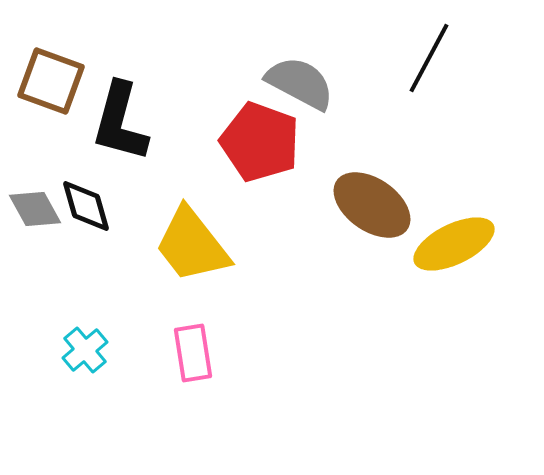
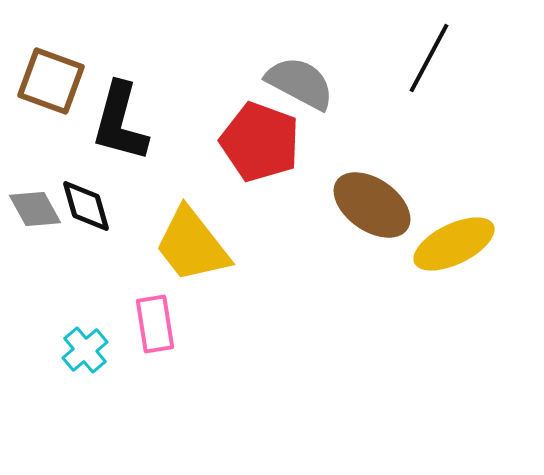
pink rectangle: moved 38 px left, 29 px up
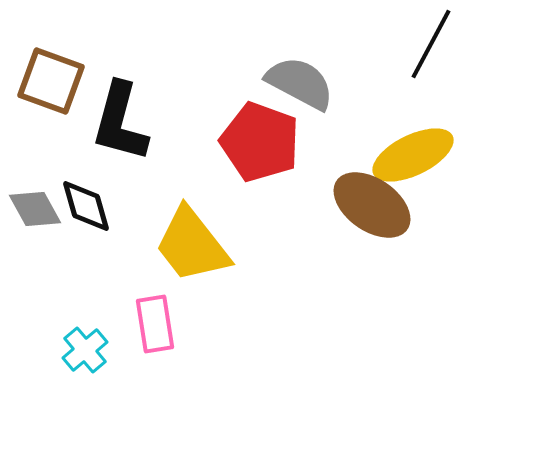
black line: moved 2 px right, 14 px up
yellow ellipse: moved 41 px left, 89 px up
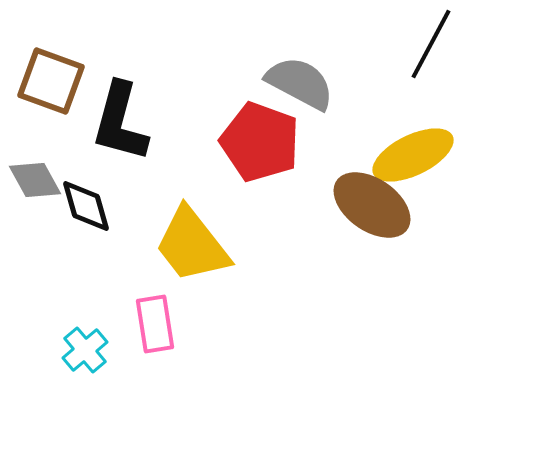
gray diamond: moved 29 px up
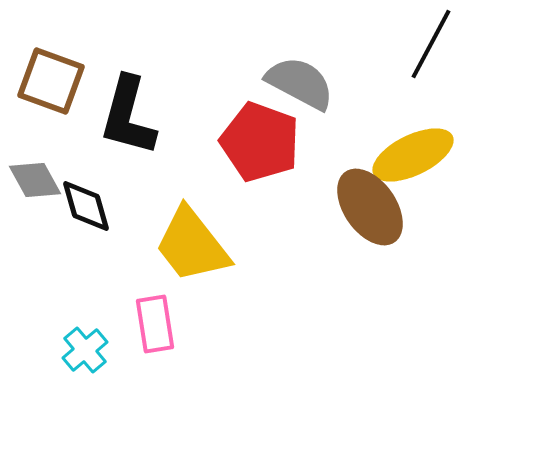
black L-shape: moved 8 px right, 6 px up
brown ellipse: moved 2 px left, 2 px down; rotated 20 degrees clockwise
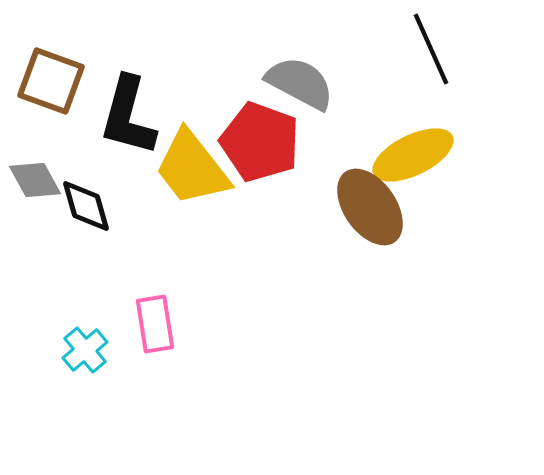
black line: moved 5 px down; rotated 52 degrees counterclockwise
yellow trapezoid: moved 77 px up
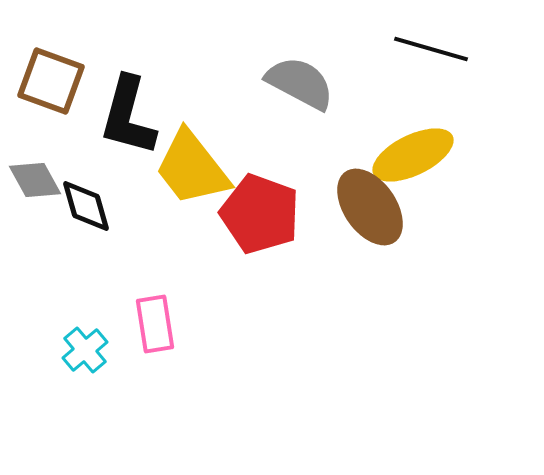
black line: rotated 50 degrees counterclockwise
red pentagon: moved 72 px down
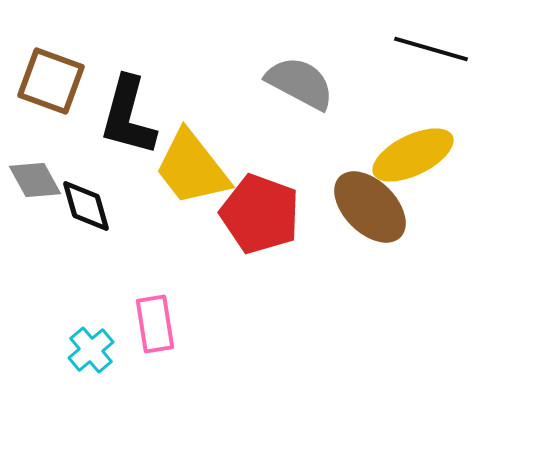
brown ellipse: rotated 10 degrees counterclockwise
cyan cross: moved 6 px right
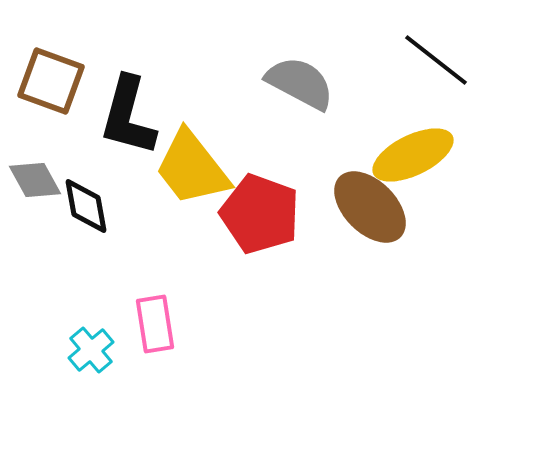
black line: moved 5 px right, 11 px down; rotated 22 degrees clockwise
black diamond: rotated 6 degrees clockwise
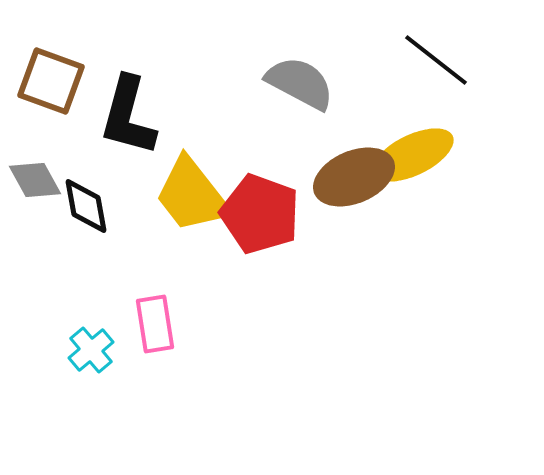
yellow trapezoid: moved 27 px down
brown ellipse: moved 16 px left, 30 px up; rotated 68 degrees counterclockwise
